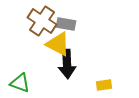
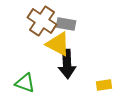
green triangle: moved 5 px right
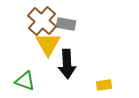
brown cross: rotated 8 degrees clockwise
yellow triangle: moved 10 px left; rotated 32 degrees clockwise
green triangle: moved 2 px up
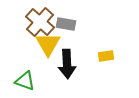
brown cross: moved 2 px left, 1 px down
yellow rectangle: moved 2 px right, 29 px up
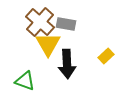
yellow rectangle: rotated 35 degrees counterclockwise
